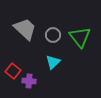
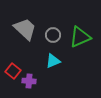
green triangle: rotated 45 degrees clockwise
cyan triangle: moved 1 px up; rotated 21 degrees clockwise
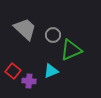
green triangle: moved 9 px left, 13 px down
cyan triangle: moved 2 px left, 10 px down
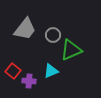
gray trapezoid: rotated 85 degrees clockwise
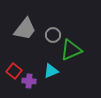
red square: moved 1 px right
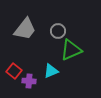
gray circle: moved 5 px right, 4 px up
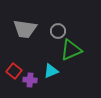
gray trapezoid: rotated 60 degrees clockwise
purple cross: moved 1 px right, 1 px up
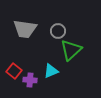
green triangle: rotated 20 degrees counterclockwise
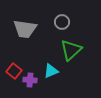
gray circle: moved 4 px right, 9 px up
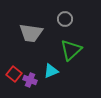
gray circle: moved 3 px right, 3 px up
gray trapezoid: moved 6 px right, 4 px down
red square: moved 3 px down
purple cross: rotated 16 degrees clockwise
